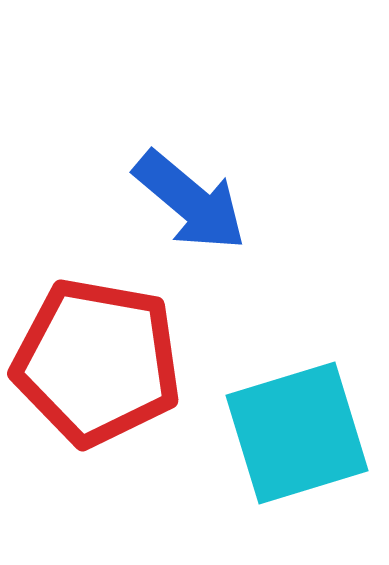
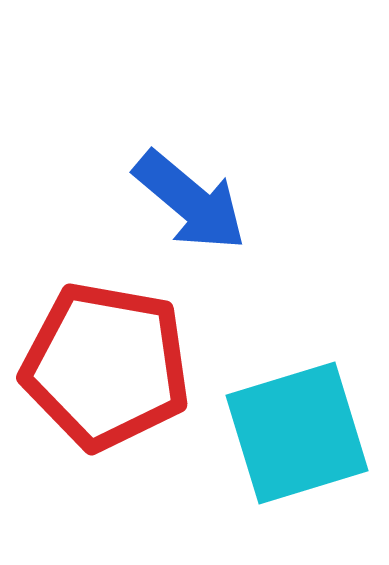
red pentagon: moved 9 px right, 4 px down
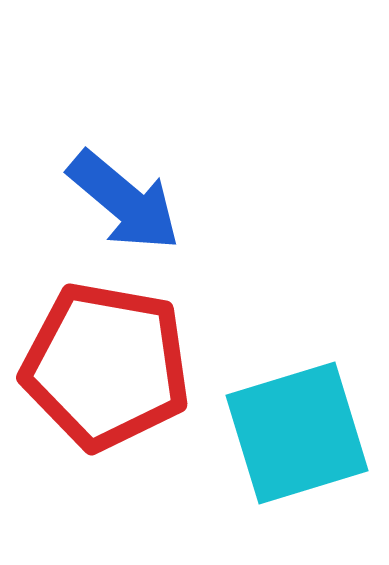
blue arrow: moved 66 px left
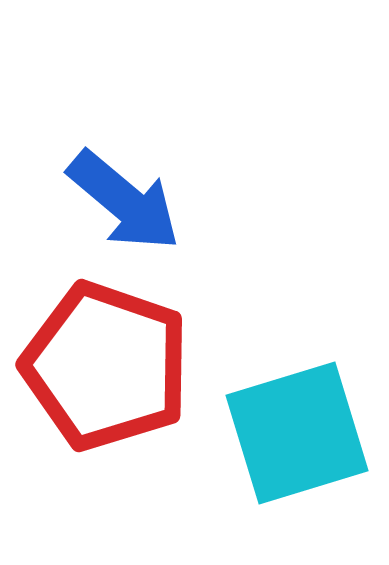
red pentagon: rotated 9 degrees clockwise
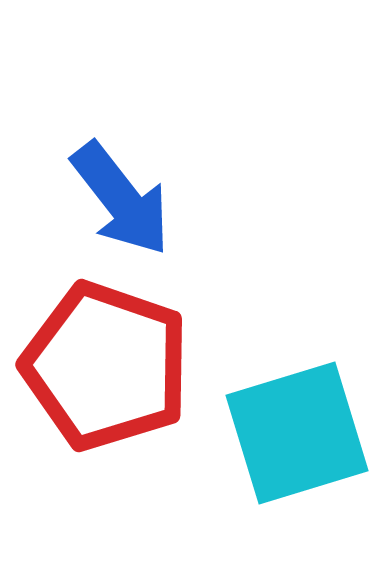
blue arrow: moved 3 px left, 2 px up; rotated 12 degrees clockwise
